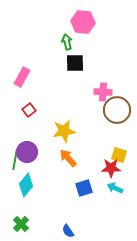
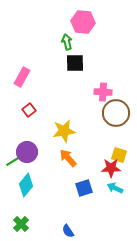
brown circle: moved 1 px left, 3 px down
green line: rotated 48 degrees clockwise
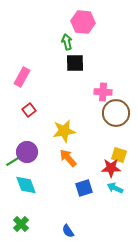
cyan diamond: rotated 60 degrees counterclockwise
